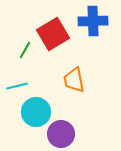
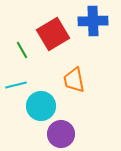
green line: moved 3 px left; rotated 60 degrees counterclockwise
cyan line: moved 1 px left, 1 px up
cyan circle: moved 5 px right, 6 px up
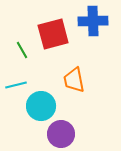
red square: rotated 16 degrees clockwise
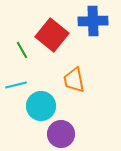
red square: moved 1 px left, 1 px down; rotated 36 degrees counterclockwise
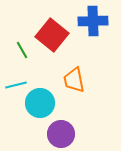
cyan circle: moved 1 px left, 3 px up
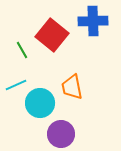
orange trapezoid: moved 2 px left, 7 px down
cyan line: rotated 10 degrees counterclockwise
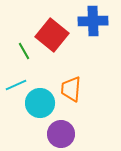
green line: moved 2 px right, 1 px down
orange trapezoid: moved 1 px left, 2 px down; rotated 16 degrees clockwise
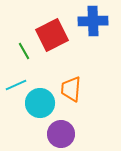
red square: rotated 24 degrees clockwise
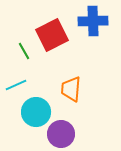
cyan circle: moved 4 px left, 9 px down
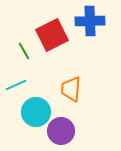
blue cross: moved 3 px left
purple circle: moved 3 px up
